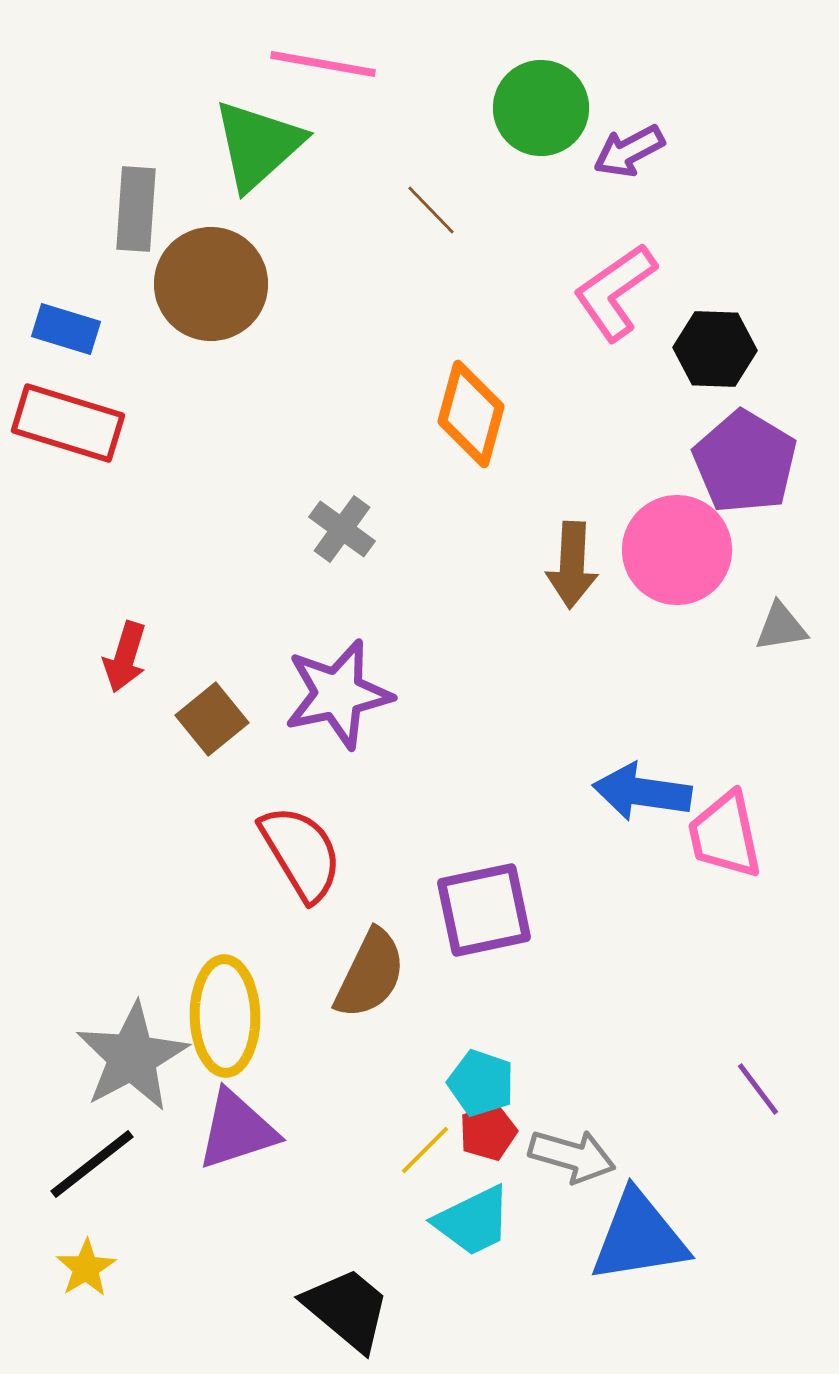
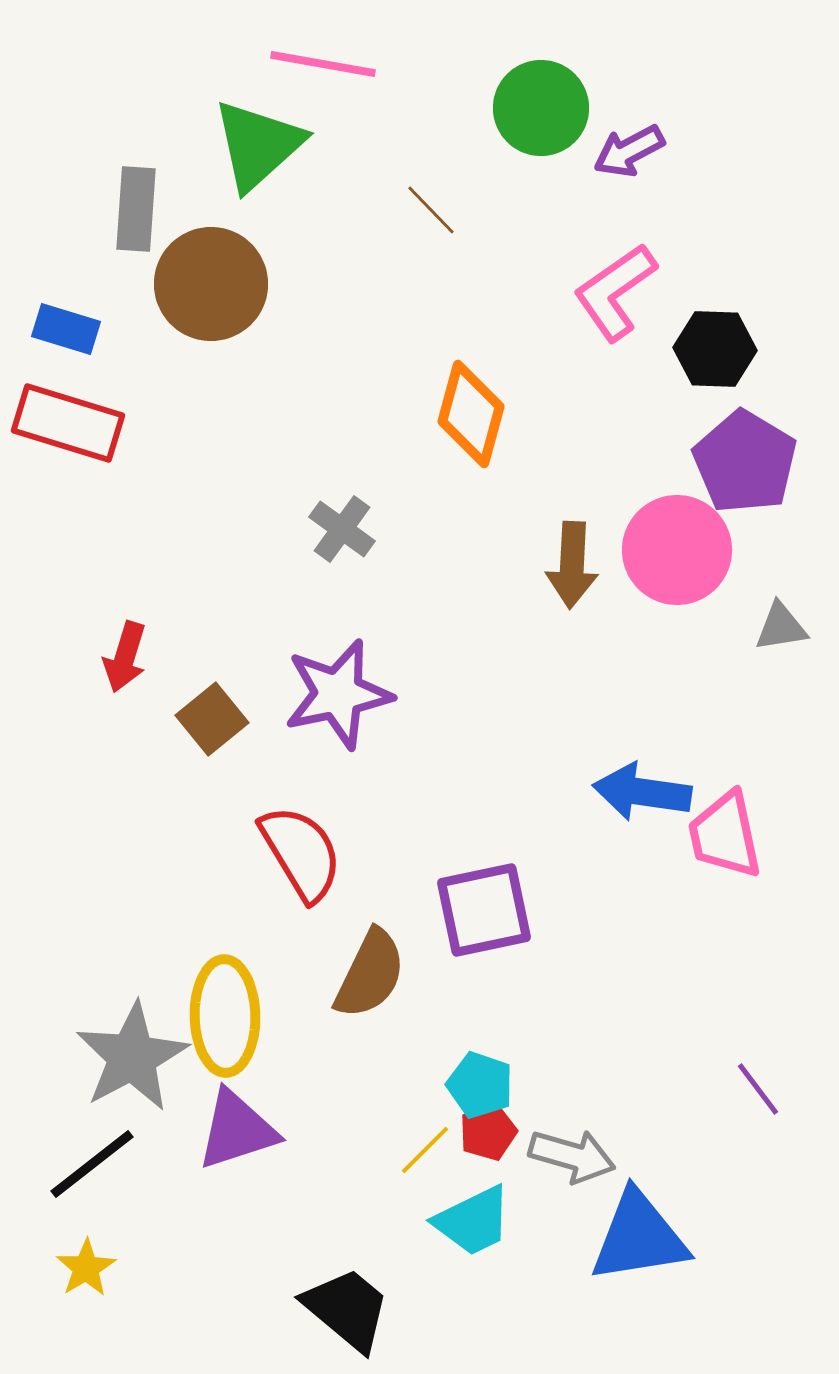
cyan pentagon: moved 1 px left, 2 px down
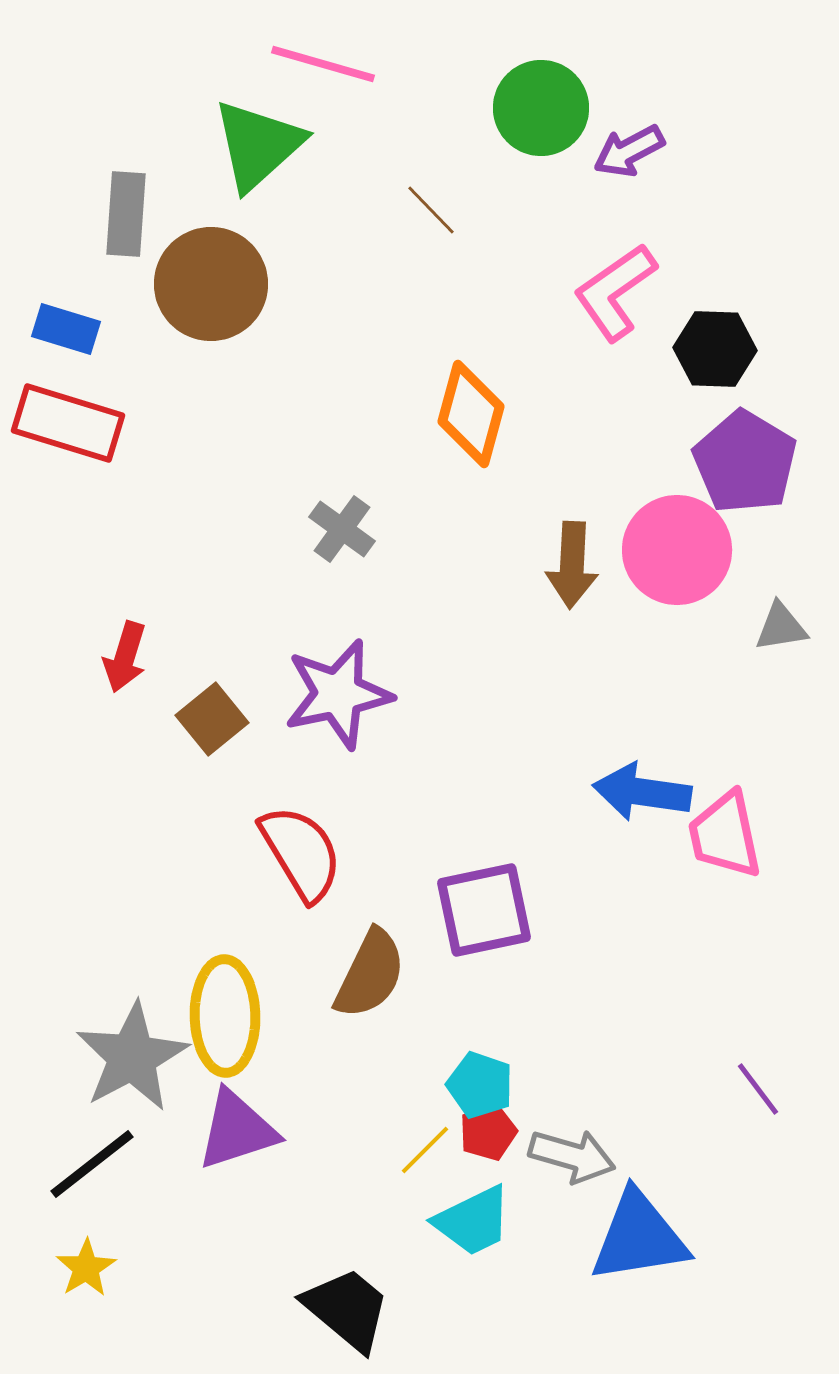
pink line: rotated 6 degrees clockwise
gray rectangle: moved 10 px left, 5 px down
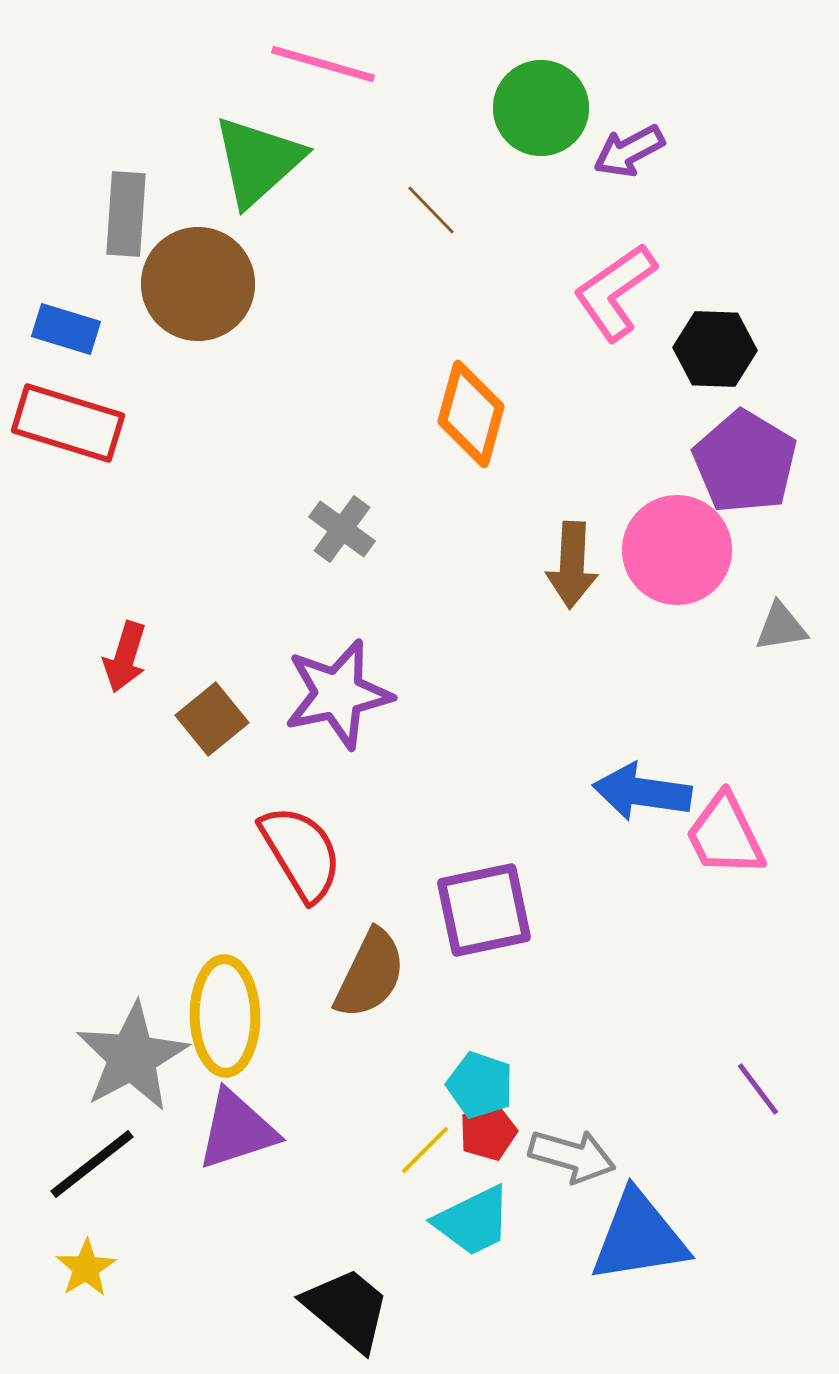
green triangle: moved 16 px down
brown circle: moved 13 px left
pink trapezoid: rotated 14 degrees counterclockwise
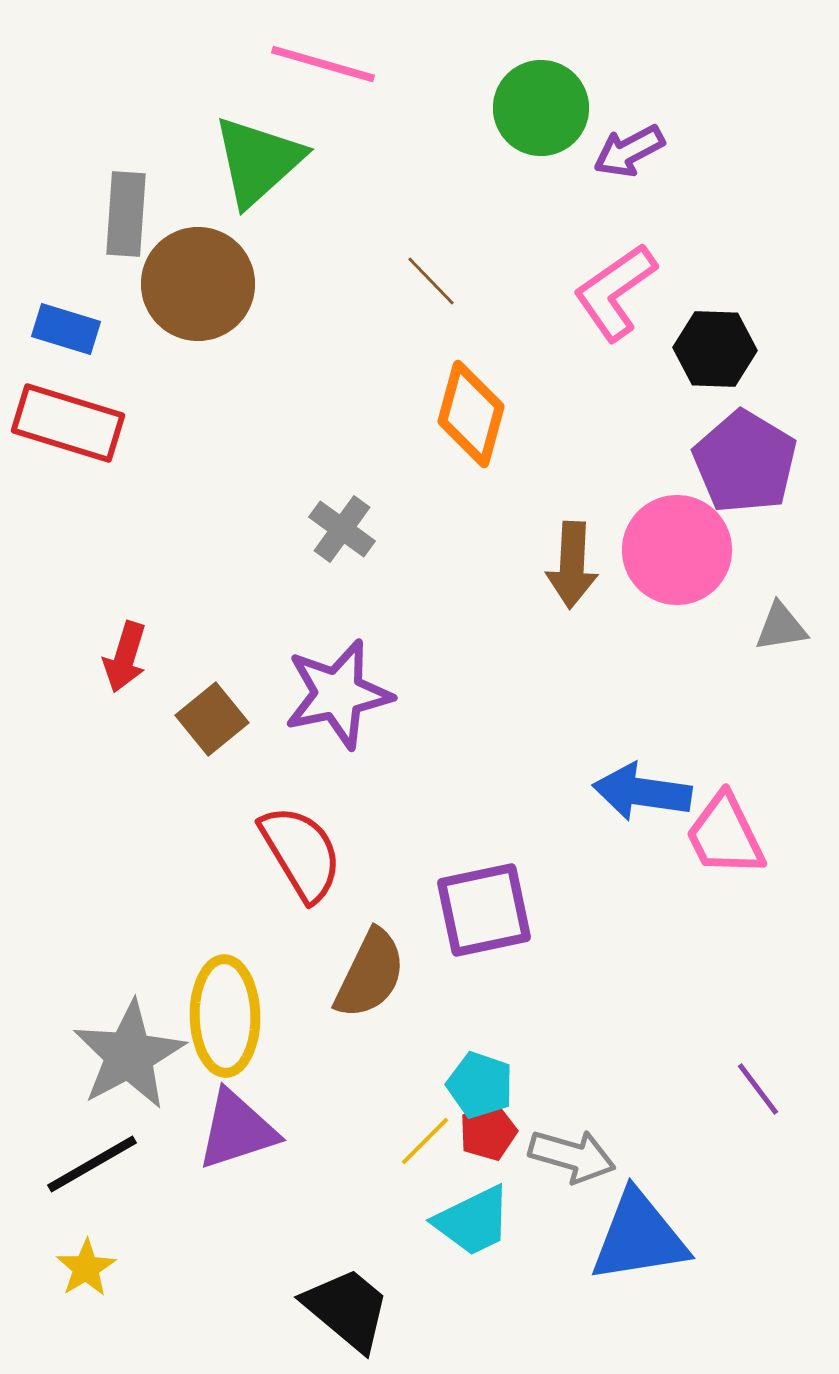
brown line: moved 71 px down
gray star: moved 3 px left, 2 px up
yellow line: moved 9 px up
black line: rotated 8 degrees clockwise
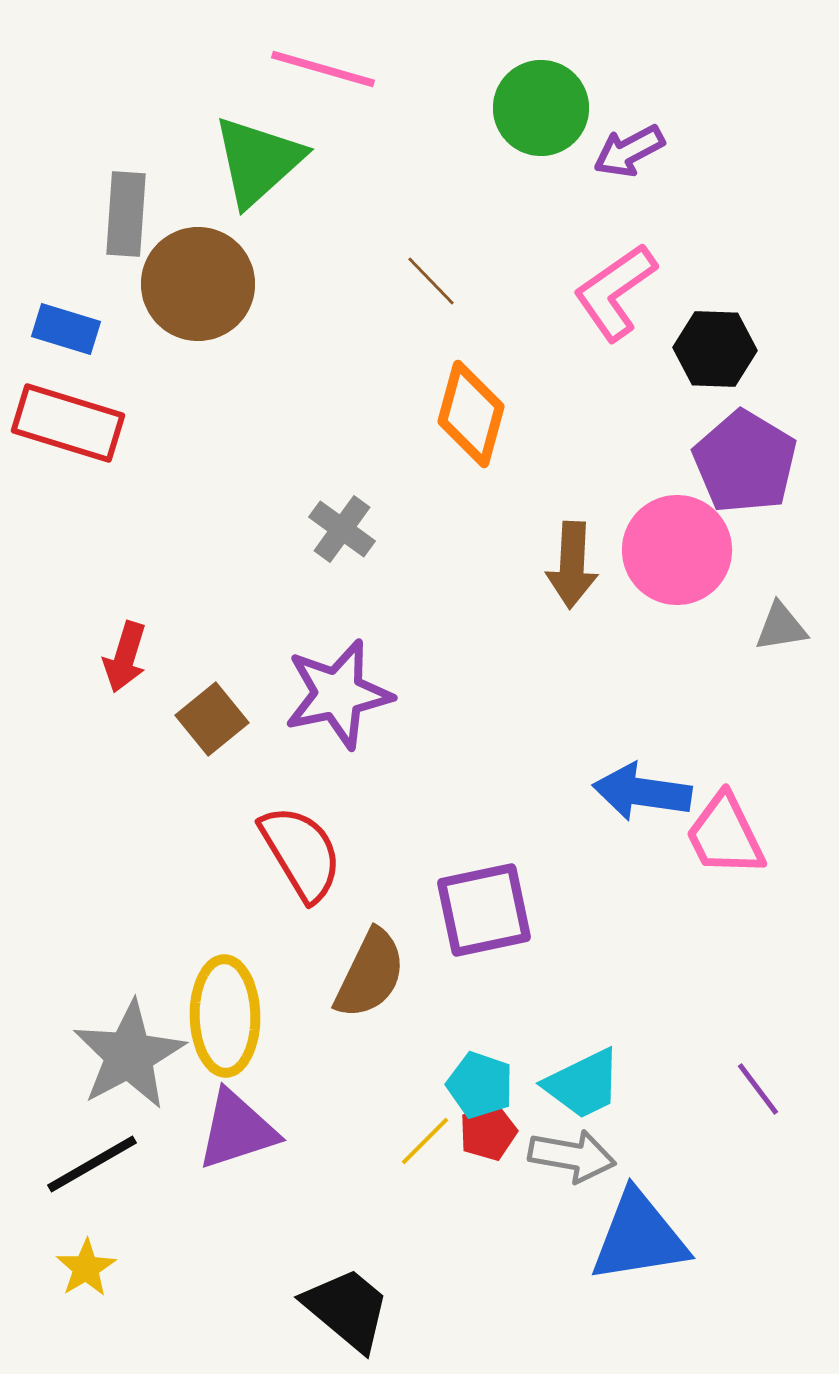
pink line: moved 5 px down
gray arrow: rotated 6 degrees counterclockwise
cyan trapezoid: moved 110 px right, 137 px up
